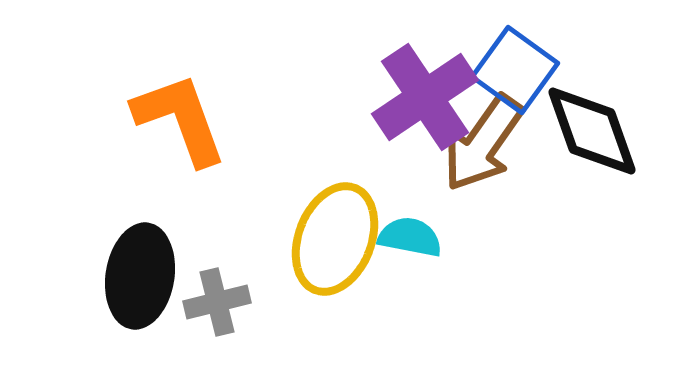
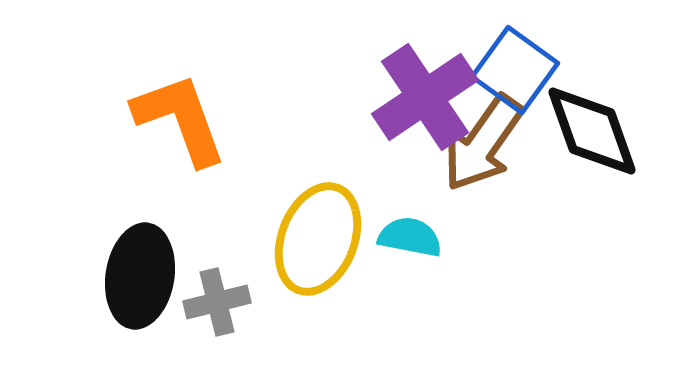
yellow ellipse: moved 17 px left
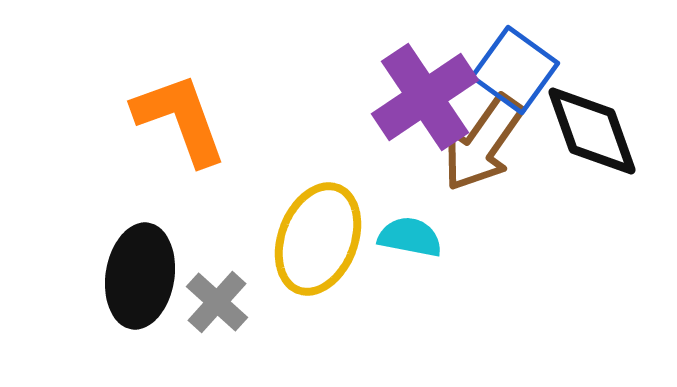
gray cross: rotated 34 degrees counterclockwise
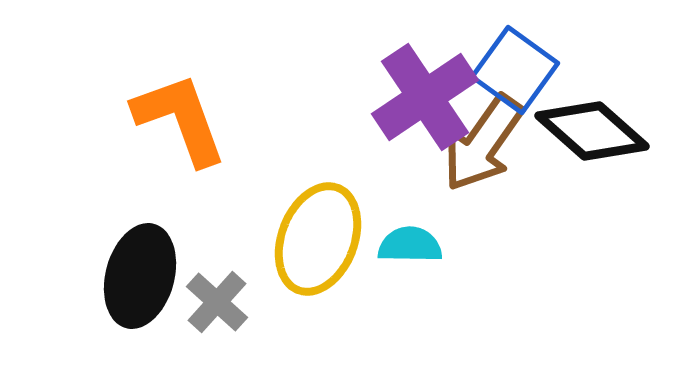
black diamond: rotated 29 degrees counterclockwise
cyan semicircle: moved 8 px down; rotated 10 degrees counterclockwise
black ellipse: rotated 6 degrees clockwise
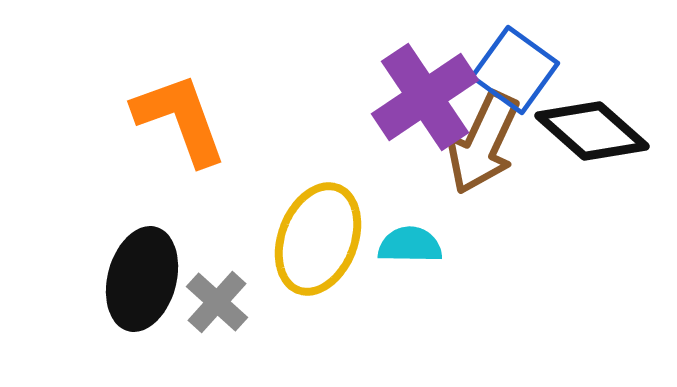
brown arrow: rotated 10 degrees counterclockwise
black ellipse: moved 2 px right, 3 px down
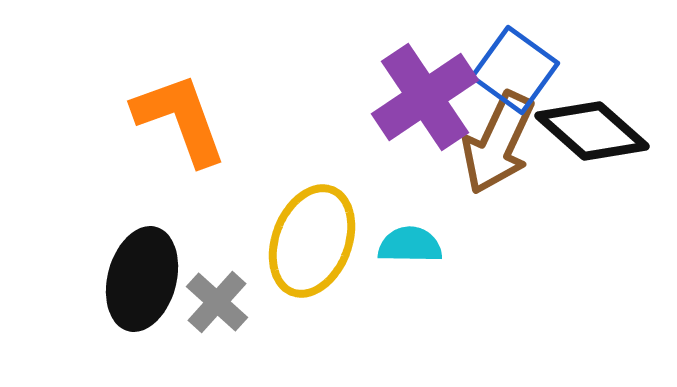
brown arrow: moved 15 px right
yellow ellipse: moved 6 px left, 2 px down
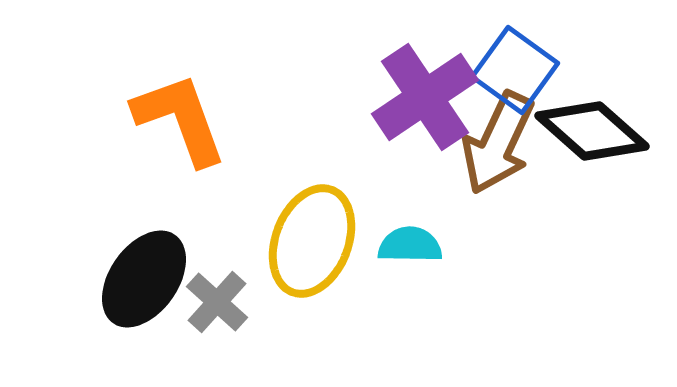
black ellipse: moved 2 px right; rotated 20 degrees clockwise
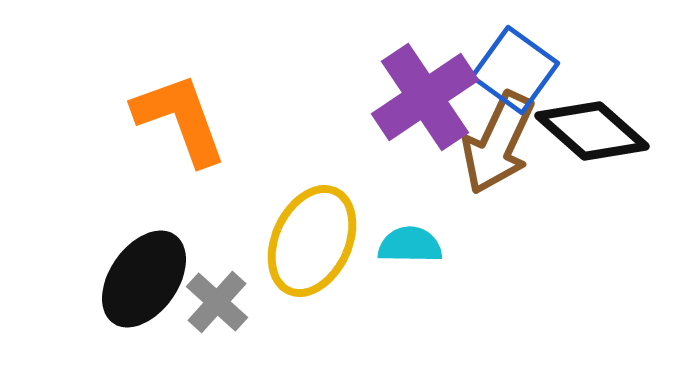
yellow ellipse: rotated 4 degrees clockwise
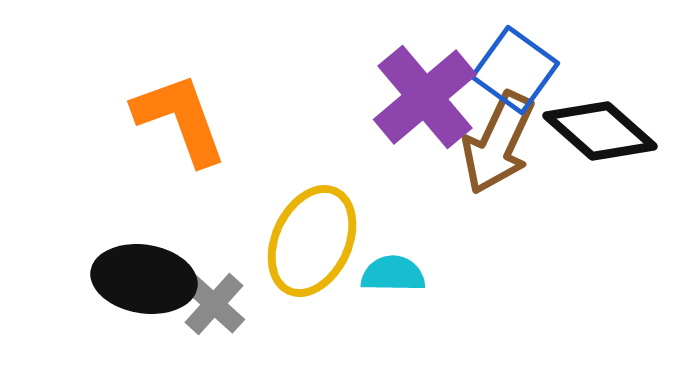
purple cross: rotated 6 degrees counterclockwise
black diamond: moved 8 px right
cyan semicircle: moved 17 px left, 29 px down
black ellipse: rotated 64 degrees clockwise
gray cross: moved 3 px left, 2 px down
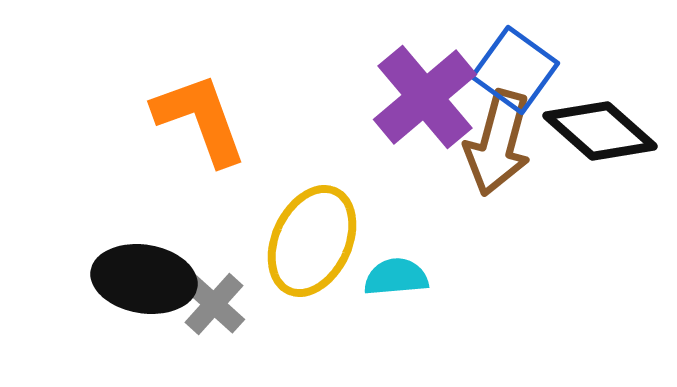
orange L-shape: moved 20 px right
brown arrow: rotated 10 degrees counterclockwise
cyan semicircle: moved 3 px right, 3 px down; rotated 6 degrees counterclockwise
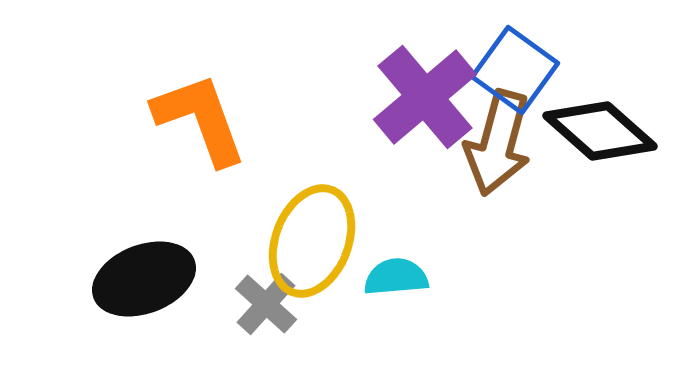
yellow ellipse: rotated 4 degrees counterclockwise
black ellipse: rotated 30 degrees counterclockwise
gray cross: moved 52 px right
